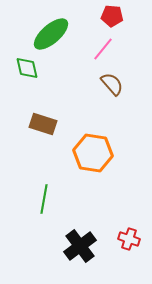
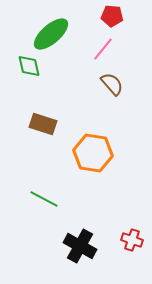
green diamond: moved 2 px right, 2 px up
green line: rotated 72 degrees counterclockwise
red cross: moved 3 px right, 1 px down
black cross: rotated 24 degrees counterclockwise
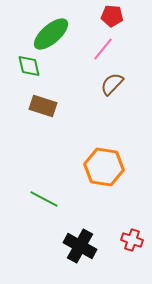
brown semicircle: rotated 95 degrees counterclockwise
brown rectangle: moved 18 px up
orange hexagon: moved 11 px right, 14 px down
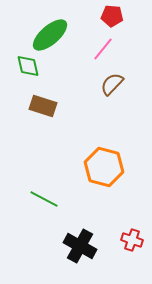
green ellipse: moved 1 px left, 1 px down
green diamond: moved 1 px left
orange hexagon: rotated 6 degrees clockwise
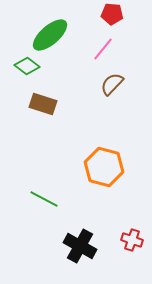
red pentagon: moved 2 px up
green diamond: moved 1 px left; rotated 40 degrees counterclockwise
brown rectangle: moved 2 px up
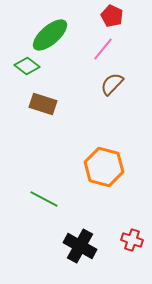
red pentagon: moved 2 px down; rotated 20 degrees clockwise
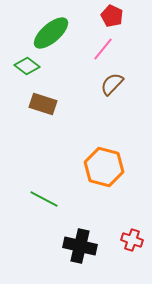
green ellipse: moved 1 px right, 2 px up
black cross: rotated 16 degrees counterclockwise
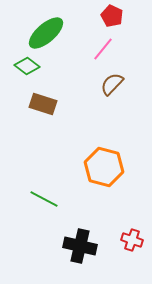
green ellipse: moved 5 px left
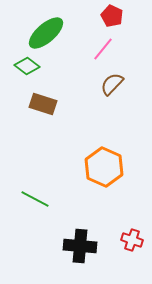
orange hexagon: rotated 9 degrees clockwise
green line: moved 9 px left
black cross: rotated 8 degrees counterclockwise
